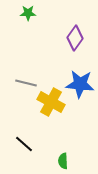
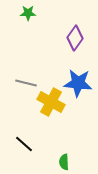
blue star: moved 2 px left, 1 px up
green semicircle: moved 1 px right, 1 px down
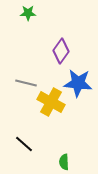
purple diamond: moved 14 px left, 13 px down
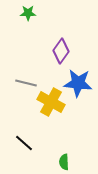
black line: moved 1 px up
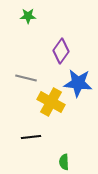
green star: moved 3 px down
gray line: moved 5 px up
black line: moved 7 px right, 6 px up; rotated 48 degrees counterclockwise
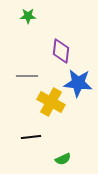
purple diamond: rotated 30 degrees counterclockwise
gray line: moved 1 px right, 2 px up; rotated 15 degrees counterclockwise
green semicircle: moved 1 px left, 3 px up; rotated 112 degrees counterclockwise
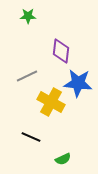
gray line: rotated 25 degrees counterclockwise
black line: rotated 30 degrees clockwise
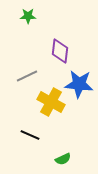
purple diamond: moved 1 px left
blue star: moved 1 px right, 1 px down
black line: moved 1 px left, 2 px up
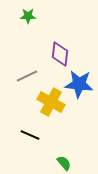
purple diamond: moved 3 px down
green semicircle: moved 1 px right, 4 px down; rotated 105 degrees counterclockwise
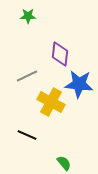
black line: moved 3 px left
